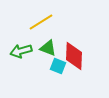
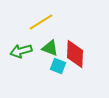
green triangle: moved 2 px right
red diamond: moved 1 px right, 2 px up
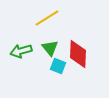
yellow line: moved 6 px right, 4 px up
green triangle: rotated 30 degrees clockwise
red diamond: moved 3 px right
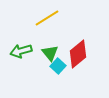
green triangle: moved 5 px down
red diamond: rotated 48 degrees clockwise
cyan square: rotated 21 degrees clockwise
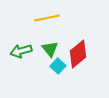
yellow line: rotated 20 degrees clockwise
green triangle: moved 4 px up
